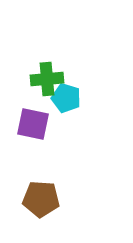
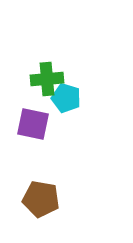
brown pentagon: rotated 6 degrees clockwise
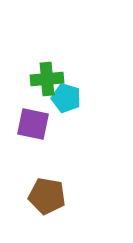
brown pentagon: moved 6 px right, 3 px up
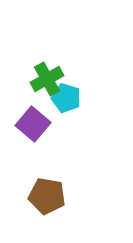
green cross: rotated 24 degrees counterclockwise
purple square: rotated 28 degrees clockwise
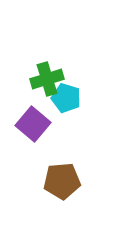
green cross: rotated 12 degrees clockwise
brown pentagon: moved 15 px right, 15 px up; rotated 15 degrees counterclockwise
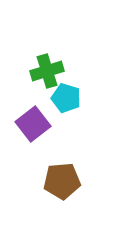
green cross: moved 8 px up
purple square: rotated 12 degrees clockwise
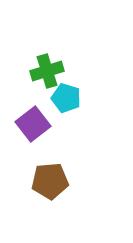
brown pentagon: moved 12 px left
